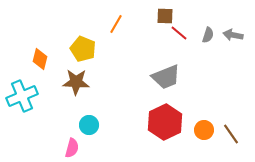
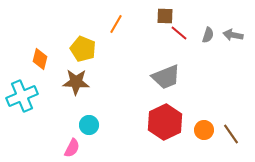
pink semicircle: rotated 12 degrees clockwise
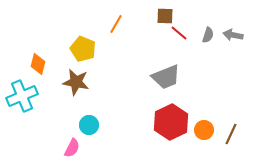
orange diamond: moved 2 px left, 5 px down
brown star: rotated 8 degrees clockwise
red hexagon: moved 6 px right
brown line: rotated 60 degrees clockwise
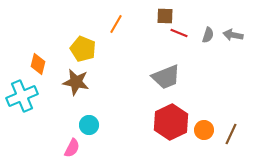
red line: rotated 18 degrees counterclockwise
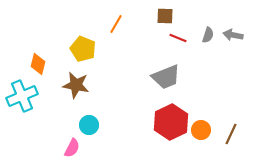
red line: moved 1 px left, 5 px down
brown star: moved 3 px down
orange circle: moved 3 px left
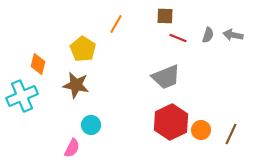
yellow pentagon: rotated 10 degrees clockwise
cyan circle: moved 2 px right
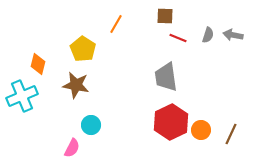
gray trapezoid: rotated 104 degrees clockwise
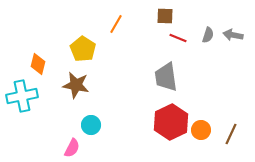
cyan cross: rotated 12 degrees clockwise
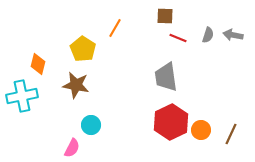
orange line: moved 1 px left, 4 px down
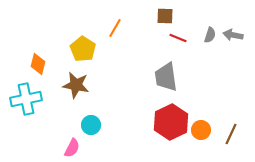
gray semicircle: moved 2 px right
cyan cross: moved 4 px right, 3 px down
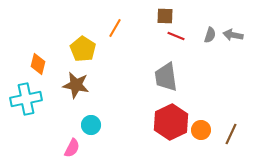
red line: moved 2 px left, 2 px up
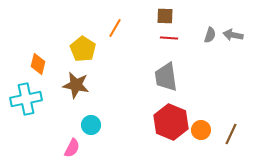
red line: moved 7 px left, 2 px down; rotated 18 degrees counterclockwise
red hexagon: rotated 12 degrees counterclockwise
